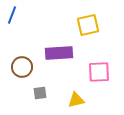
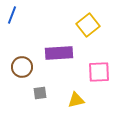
yellow square: rotated 25 degrees counterclockwise
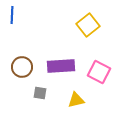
blue line: rotated 18 degrees counterclockwise
purple rectangle: moved 2 px right, 13 px down
pink square: rotated 30 degrees clockwise
gray square: rotated 16 degrees clockwise
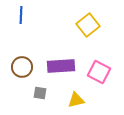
blue line: moved 9 px right
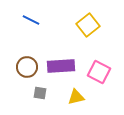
blue line: moved 10 px right, 5 px down; rotated 66 degrees counterclockwise
brown circle: moved 5 px right
yellow triangle: moved 3 px up
